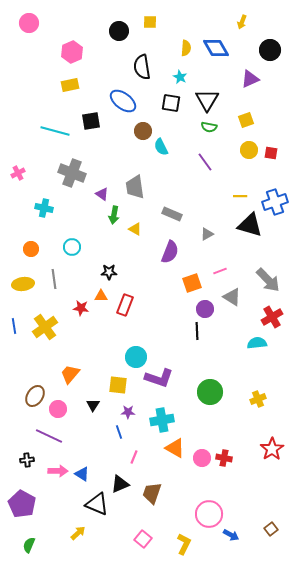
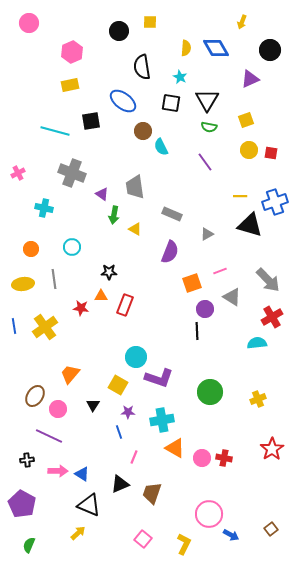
yellow square at (118, 385): rotated 24 degrees clockwise
black triangle at (97, 504): moved 8 px left, 1 px down
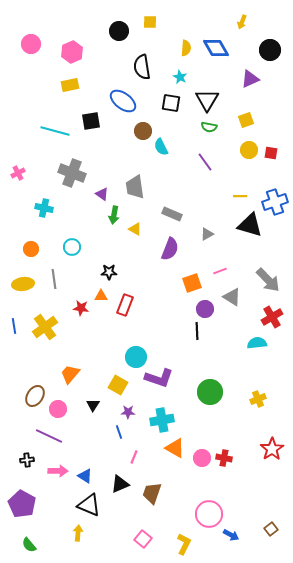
pink circle at (29, 23): moved 2 px right, 21 px down
purple semicircle at (170, 252): moved 3 px up
blue triangle at (82, 474): moved 3 px right, 2 px down
yellow arrow at (78, 533): rotated 42 degrees counterclockwise
green semicircle at (29, 545): rotated 63 degrees counterclockwise
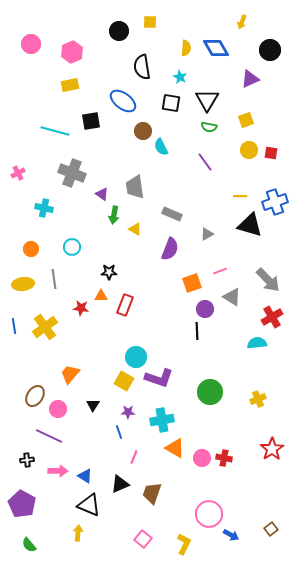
yellow square at (118, 385): moved 6 px right, 4 px up
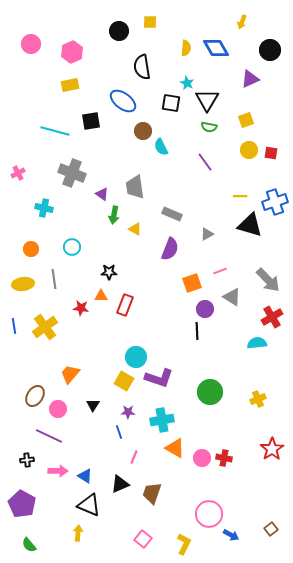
cyan star at (180, 77): moved 7 px right, 6 px down
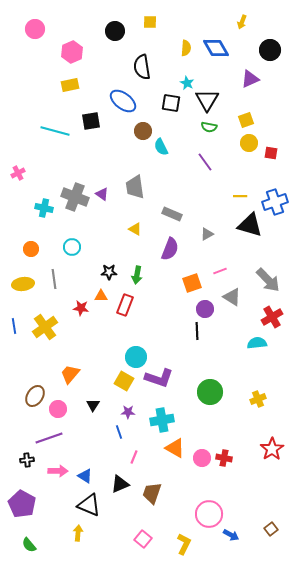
black circle at (119, 31): moved 4 px left
pink circle at (31, 44): moved 4 px right, 15 px up
yellow circle at (249, 150): moved 7 px up
gray cross at (72, 173): moved 3 px right, 24 px down
green arrow at (114, 215): moved 23 px right, 60 px down
purple line at (49, 436): moved 2 px down; rotated 44 degrees counterclockwise
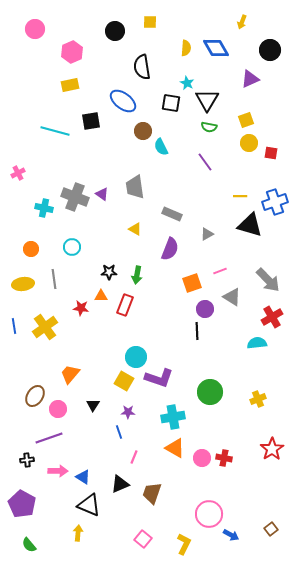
cyan cross at (162, 420): moved 11 px right, 3 px up
blue triangle at (85, 476): moved 2 px left, 1 px down
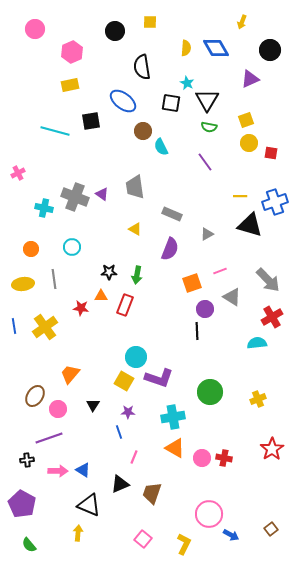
blue triangle at (83, 477): moved 7 px up
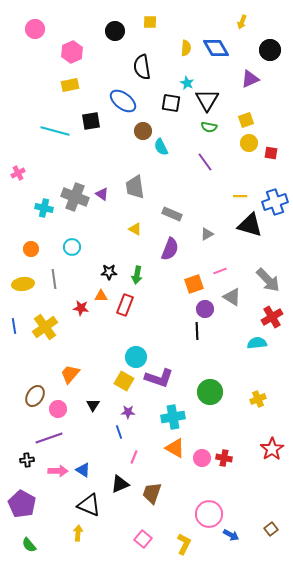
orange square at (192, 283): moved 2 px right, 1 px down
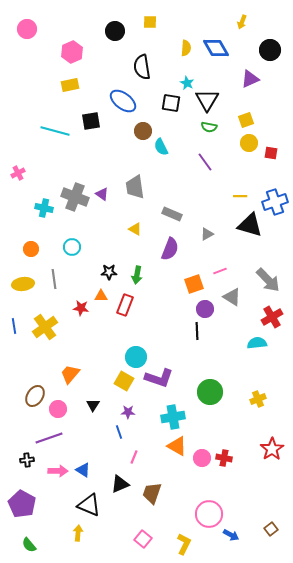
pink circle at (35, 29): moved 8 px left
orange triangle at (175, 448): moved 2 px right, 2 px up
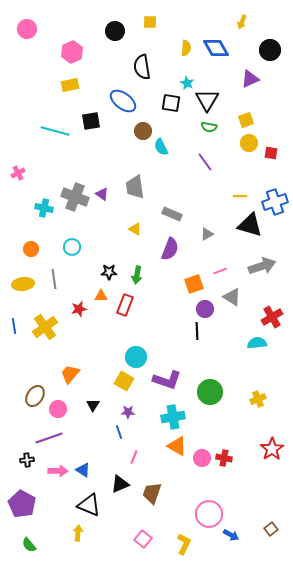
gray arrow at (268, 280): moved 6 px left, 14 px up; rotated 64 degrees counterclockwise
red star at (81, 308): moved 2 px left, 1 px down; rotated 21 degrees counterclockwise
purple L-shape at (159, 378): moved 8 px right, 2 px down
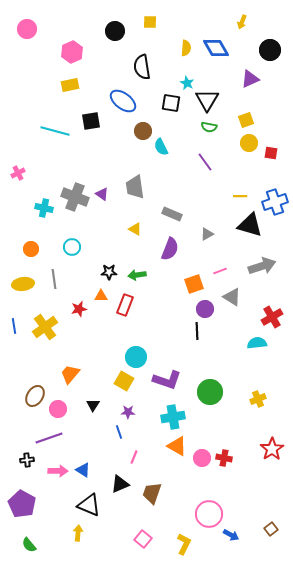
green arrow at (137, 275): rotated 72 degrees clockwise
